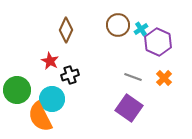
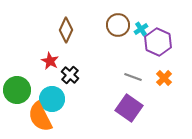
black cross: rotated 30 degrees counterclockwise
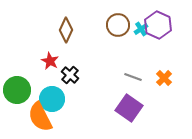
purple hexagon: moved 17 px up
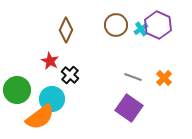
brown circle: moved 2 px left
orange semicircle: rotated 100 degrees counterclockwise
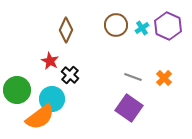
purple hexagon: moved 10 px right, 1 px down
cyan cross: moved 1 px right, 1 px up
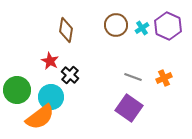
brown diamond: rotated 15 degrees counterclockwise
orange cross: rotated 21 degrees clockwise
cyan circle: moved 1 px left, 2 px up
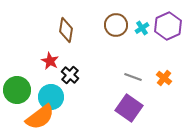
purple hexagon: rotated 12 degrees clockwise
orange cross: rotated 28 degrees counterclockwise
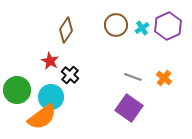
brown diamond: rotated 25 degrees clockwise
orange semicircle: moved 2 px right
